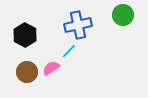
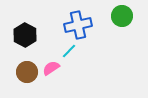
green circle: moved 1 px left, 1 px down
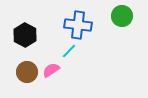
blue cross: rotated 20 degrees clockwise
pink semicircle: moved 2 px down
